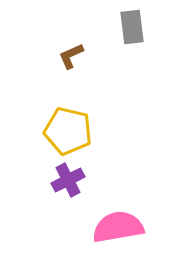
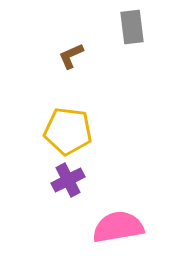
yellow pentagon: rotated 6 degrees counterclockwise
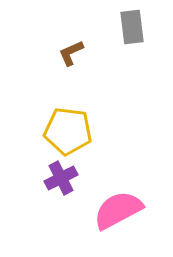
brown L-shape: moved 3 px up
purple cross: moved 7 px left, 2 px up
pink semicircle: moved 17 px up; rotated 18 degrees counterclockwise
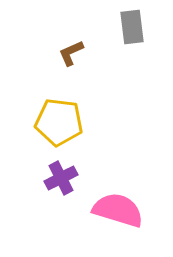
yellow pentagon: moved 9 px left, 9 px up
pink semicircle: rotated 45 degrees clockwise
